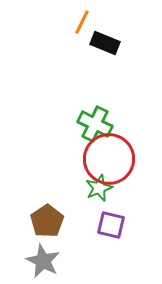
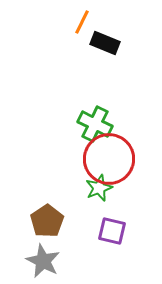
purple square: moved 1 px right, 6 px down
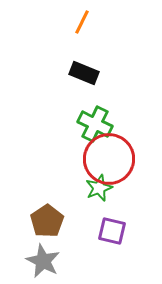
black rectangle: moved 21 px left, 30 px down
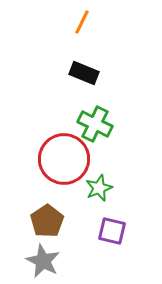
red circle: moved 45 px left
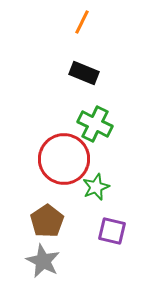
green star: moved 3 px left, 1 px up
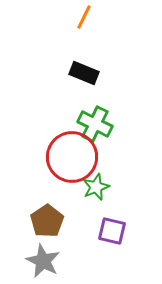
orange line: moved 2 px right, 5 px up
red circle: moved 8 px right, 2 px up
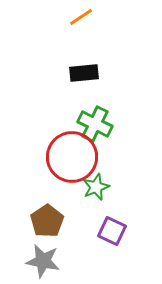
orange line: moved 3 px left; rotated 30 degrees clockwise
black rectangle: rotated 28 degrees counterclockwise
purple square: rotated 12 degrees clockwise
gray star: rotated 16 degrees counterclockwise
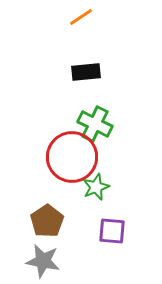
black rectangle: moved 2 px right, 1 px up
purple square: rotated 20 degrees counterclockwise
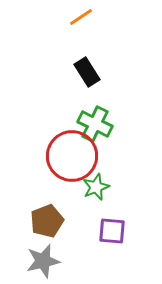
black rectangle: moved 1 px right; rotated 64 degrees clockwise
red circle: moved 1 px up
brown pentagon: rotated 12 degrees clockwise
gray star: rotated 24 degrees counterclockwise
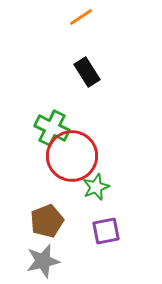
green cross: moved 43 px left, 4 px down
purple square: moved 6 px left; rotated 16 degrees counterclockwise
